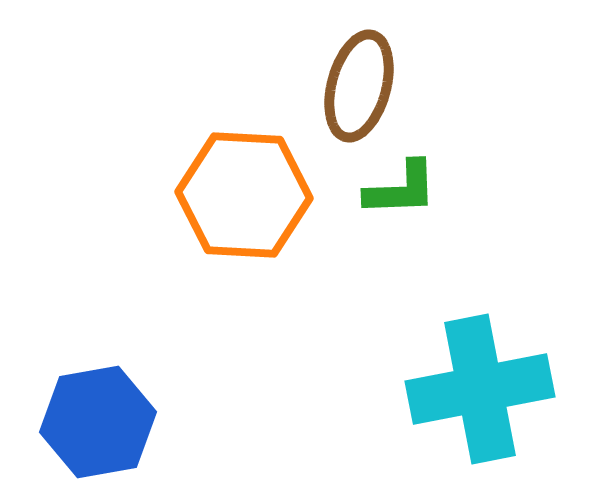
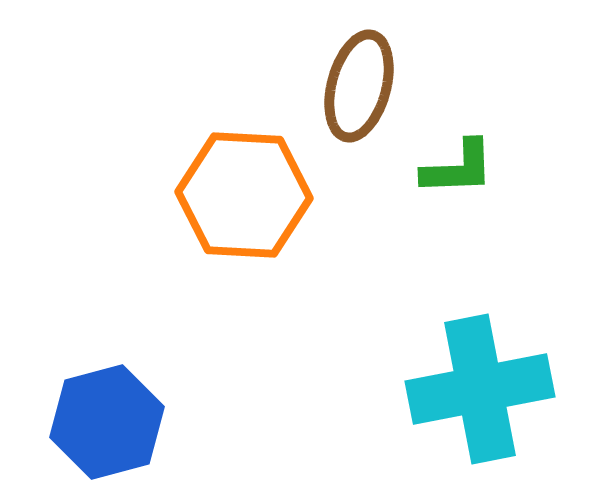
green L-shape: moved 57 px right, 21 px up
blue hexagon: moved 9 px right; rotated 5 degrees counterclockwise
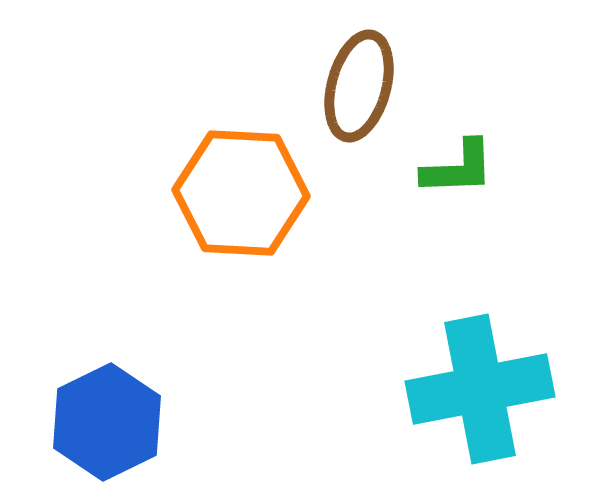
orange hexagon: moved 3 px left, 2 px up
blue hexagon: rotated 11 degrees counterclockwise
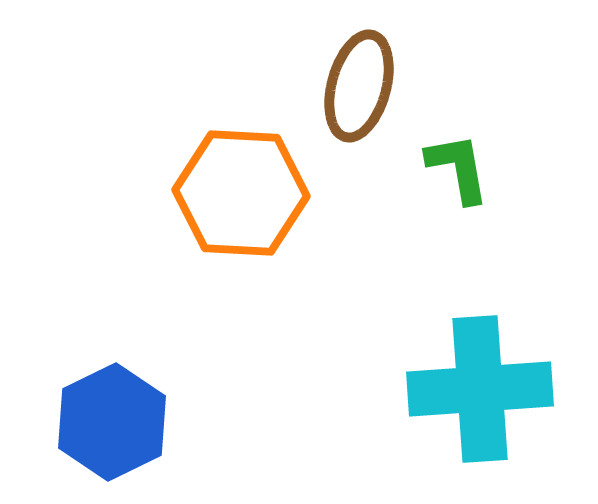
green L-shape: rotated 98 degrees counterclockwise
cyan cross: rotated 7 degrees clockwise
blue hexagon: moved 5 px right
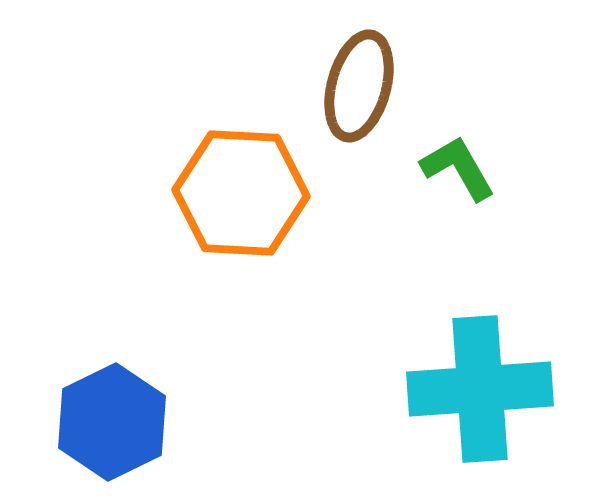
green L-shape: rotated 20 degrees counterclockwise
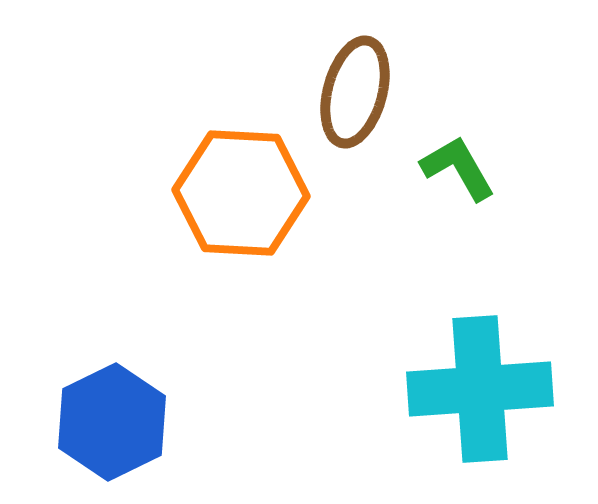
brown ellipse: moved 4 px left, 6 px down
